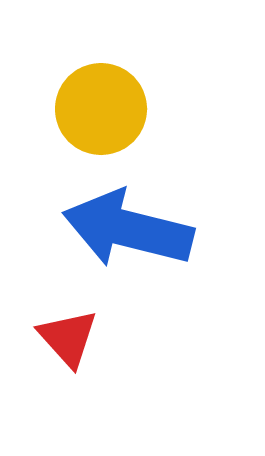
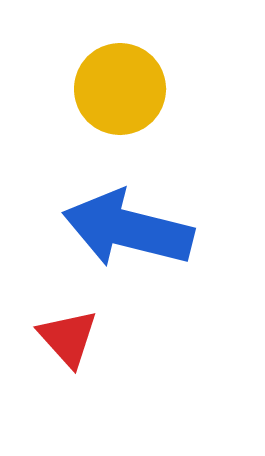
yellow circle: moved 19 px right, 20 px up
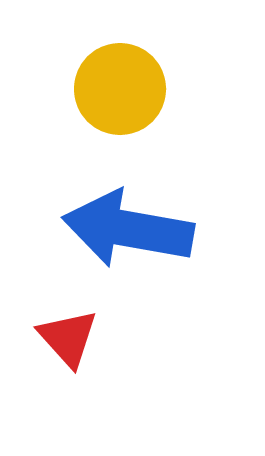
blue arrow: rotated 4 degrees counterclockwise
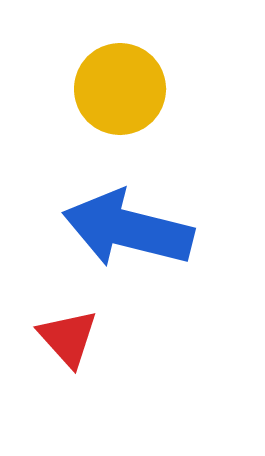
blue arrow: rotated 4 degrees clockwise
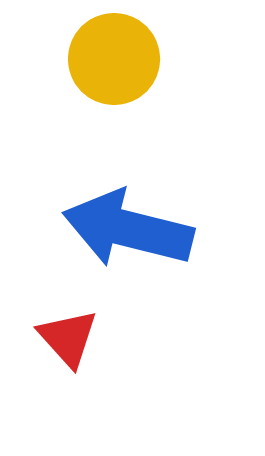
yellow circle: moved 6 px left, 30 px up
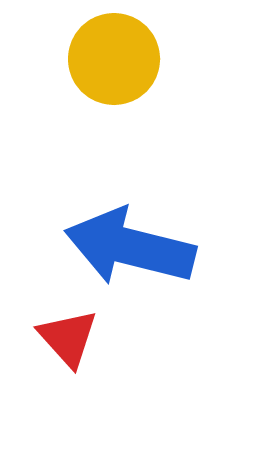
blue arrow: moved 2 px right, 18 px down
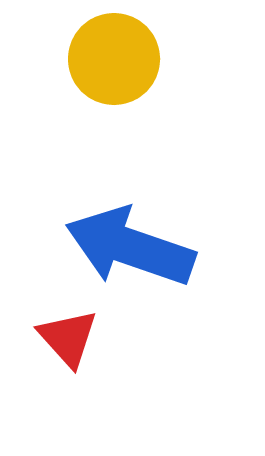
blue arrow: rotated 5 degrees clockwise
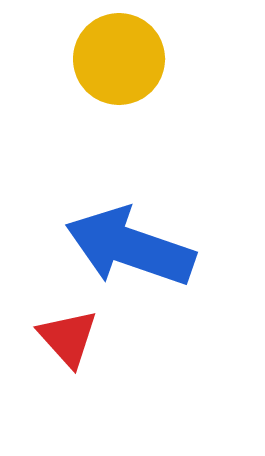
yellow circle: moved 5 px right
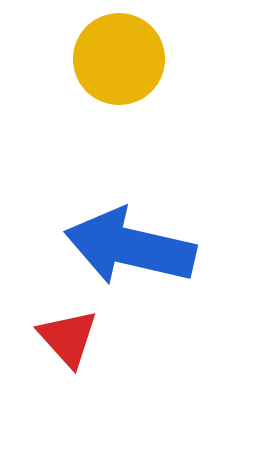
blue arrow: rotated 6 degrees counterclockwise
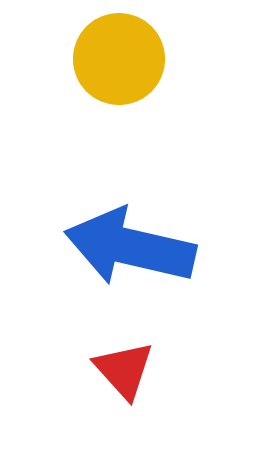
red triangle: moved 56 px right, 32 px down
